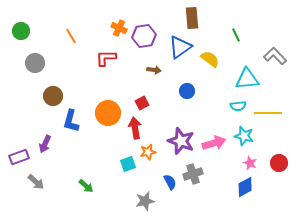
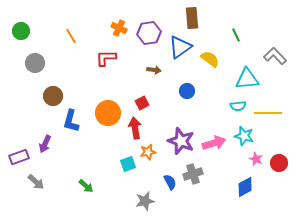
purple hexagon: moved 5 px right, 3 px up
pink star: moved 6 px right, 4 px up
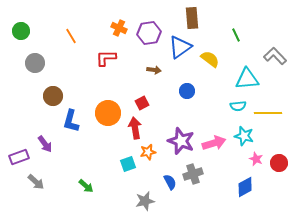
purple arrow: rotated 60 degrees counterclockwise
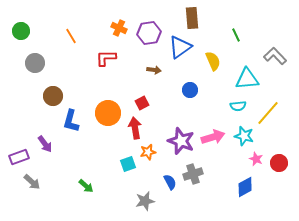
yellow semicircle: moved 3 px right, 2 px down; rotated 30 degrees clockwise
blue circle: moved 3 px right, 1 px up
yellow line: rotated 48 degrees counterclockwise
pink arrow: moved 1 px left, 6 px up
gray arrow: moved 4 px left
